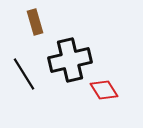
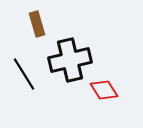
brown rectangle: moved 2 px right, 2 px down
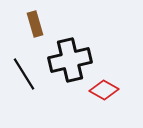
brown rectangle: moved 2 px left
red diamond: rotated 28 degrees counterclockwise
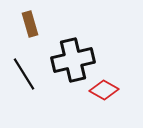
brown rectangle: moved 5 px left
black cross: moved 3 px right
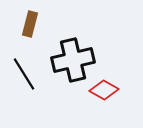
brown rectangle: rotated 30 degrees clockwise
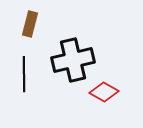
black line: rotated 32 degrees clockwise
red diamond: moved 2 px down
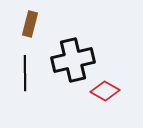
black line: moved 1 px right, 1 px up
red diamond: moved 1 px right, 1 px up
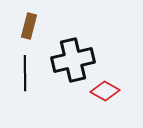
brown rectangle: moved 1 px left, 2 px down
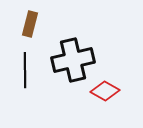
brown rectangle: moved 1 px right, 2 px up
black line: moved 3 px up
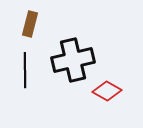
red diamond: moved 2 px right
